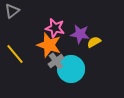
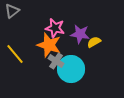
gray cross: rotated 21 degrees counterclockwise
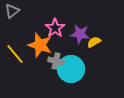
pink star: rotated 24 degrees clockwise
orange star: moved 9 px left
gray cross: rotated 21 degrees counterclockwise
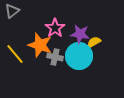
gray cross: moved 1 px left, 4 px up
cyan circle: moved 8 px right, 13 px up
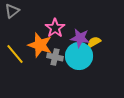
purple star: moved 4 px down
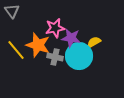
gray triangle: rotated 28 degrees counterclockwise
pink star: rotated 24 degrees clockwise
purple star: moved 9 px left
orange star: moved 2 px left
yellow line: moved 1 px right, 4 px up
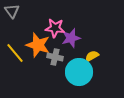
pink star: rotated 18 degrees clockwise
purple star: rotated 24 degrees counterclockwise
yellow semicircle: moved 2 px left, 14 px down
yellow line: moved 1 px left, 3 px down
cyan circle: moved 16 px down
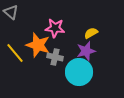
gray triangle: moved 1 px left, 1 px down; rotated 14 degrees counterclockwise
purple star: moved 15 px right, 13 px down
yellow semicircle: moved 1 px left, 23 px up
